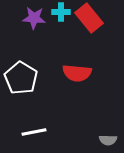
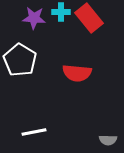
white pentagon: moved 1 px left, 18 px up
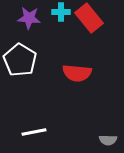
purple star: moved 5 px left
